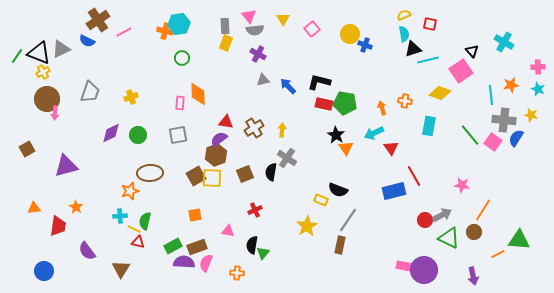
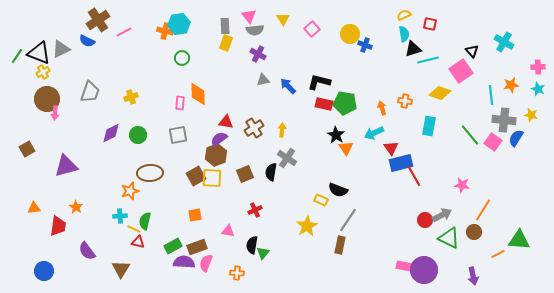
blue rectangle at (394, 191): moved 7 px right, 28 px up
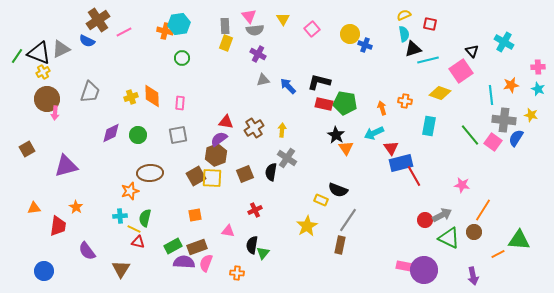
orange diamond at (198, 94): moved 46 px left, 2 px down
green semicircle at (145, 221): moved 3 px up
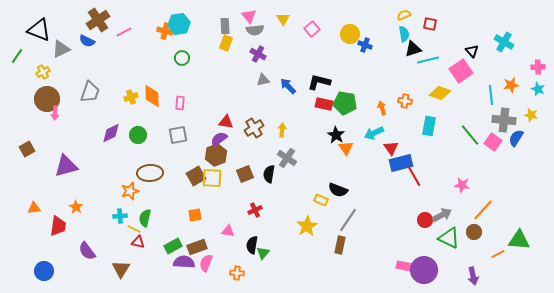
black triangle at (39, 53): moved 23 px up
black semicircle at (271, 172): moved 2 px left, 2 px down
orange line at (483, 210): rotated 10 degrees clockwise
